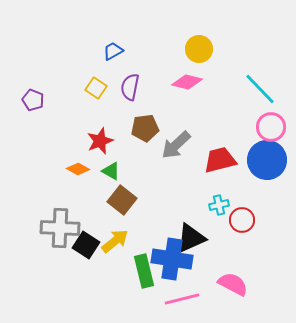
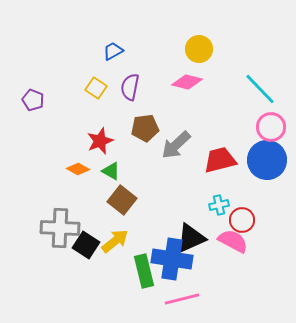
pink semicircle: moved 43 px up
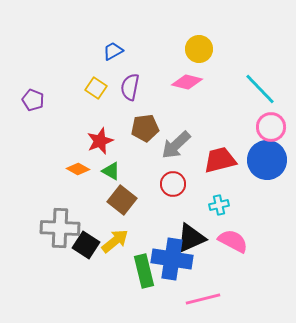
red circle: moved 69 px left, 36 px up
pink line: moved 21 px right
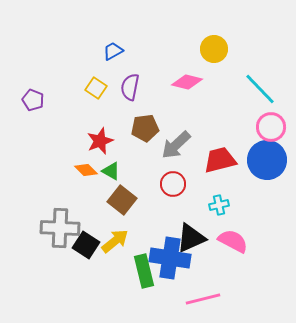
yellow circle: moved 15 px right
orange diamond: moved 8 px right, 1 px down; rotated 15 degrees clockwise
blue cross: moved 2 px left, 1 px up
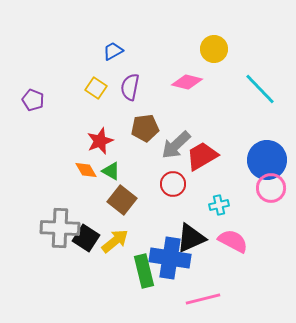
pink circle: moved 61 px down
red trapezoid: moved 18 px left, 4 px up; rotated 16 degrees counterclockwise
orange diamond: rotated 15 degrees clockwise
black square: moved 7 px up
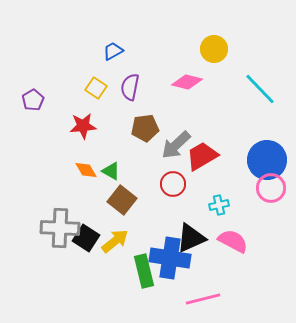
purple pentagon: rotated 20 degrees clockwise
red star: moved 17 px left, 15 px up; rotated 16 degrees clockwise
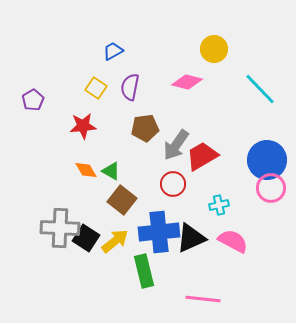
gray arrow: rotated 12 degrees counterclockwise
blue cross: moved 11 px left, 26 px up; rotated 15 degrees counterclockwise
pink line: rotated 20 degrees clockwise
